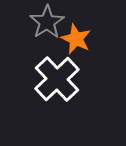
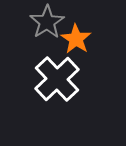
orange star: rotated 8 degrees clockwise
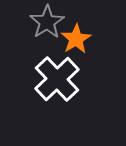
orange star: rotated 8 degrees clockwise
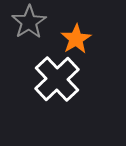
gray star: moved 18 px left
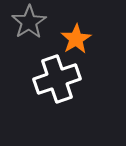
white cross: rotated 24 degrees clockwise
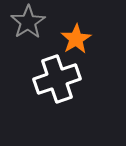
gray star: moved 1 px left
